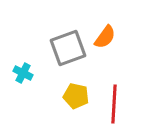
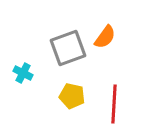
yellow pentagon: moved 4 px left
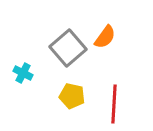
gray square: rotated 21 degrees counterclockwise
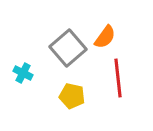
red line: moved 4 px right, 26 px up; rotated 9 degrees counterclockwise
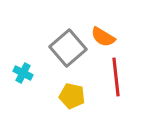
orange semicircle: moved 2 px left; rotated 85 degrees clockwise
red line: moved 2 px left, 1 px up
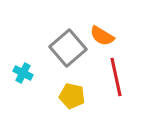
orange semicircle: moved 1 px left, 1 px up
red line: rotated 6 degrees counterclockwise
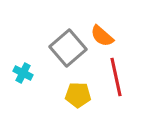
orange semicircle: rotated 10 degrees clockwise
yellow pentagon: moved 6 px right, 1 px up; rotated 10 degrees counterclockwise
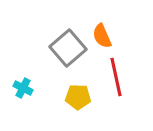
orange semicircle: rotated 25 degrees clockwise
cyan cross: moved 15 px down
yellow pentagon: moved 2 px down
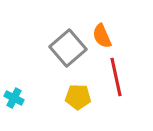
cyan cross: moved 9 px left, 10 px down
